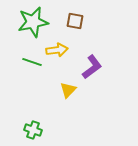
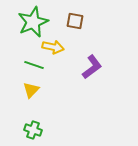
green star: rotated 12 degrees counterclockwise
yellow arrow: moved 4 px left, 3 px up; rotated 20 degrees clockwise
green line: moved 2 px right, 3 px down
yellow triangle: moved 37 px left
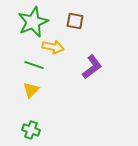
green cross: moved 2 px left
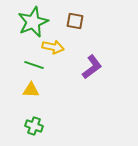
yellow triangle: rotated 48 degrees clockwise
green cross: moved 3 px right, 4 px up
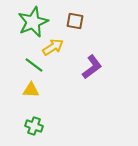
yellow arrow: rotated 45 degrees counterclockwise
green line: rotated 18 degrees clockwise
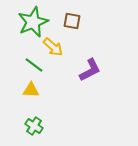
brown square: moved 3 px left
yellow arrow: rotated 75 degrees clockwise
purple L-shape: moved 2 px left, 3 px down; rotated 10 degrees clockwise
green cross: rotated 12 degrees clockwise
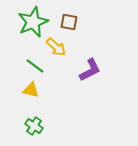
brown square: moved 3 px left, 1 px down
yellow arrow: moved 3 px right
green line: moved 1 px right, 1 px down
yellow triangle: rotated 12 degrees clockwise
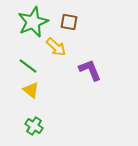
green line: moved 7 px left
purple L-shape: rotated 85 degrees counterclockwise
yellow triangle: rotated 24 degrees clockwise
